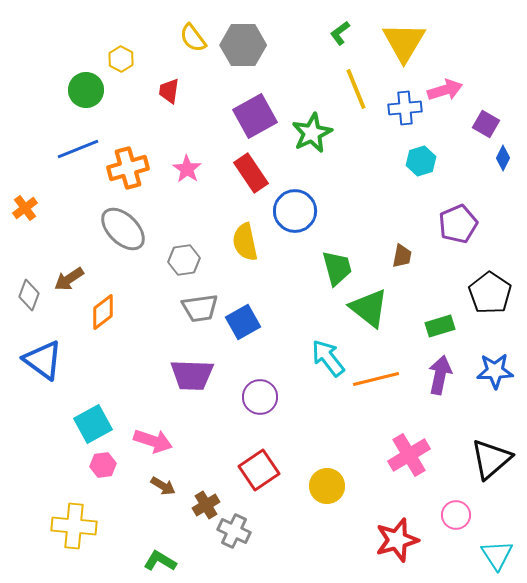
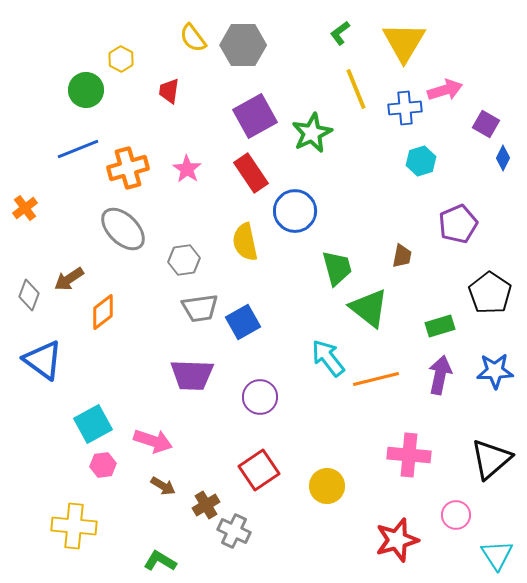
pink cross at (409, 455): rotated 36 degrees clockwise
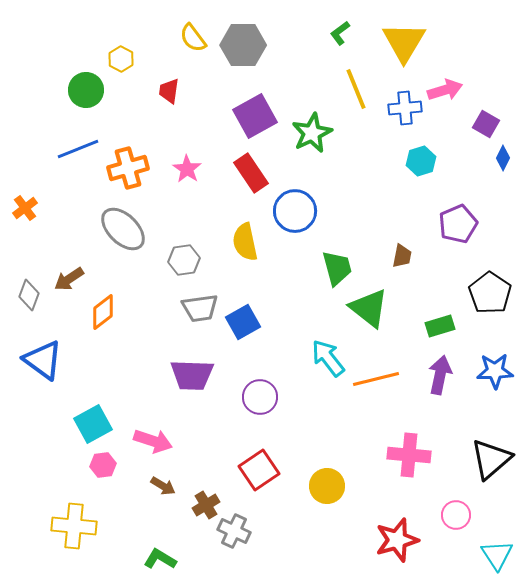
green L-shape at (160, 561): moved 2 px up
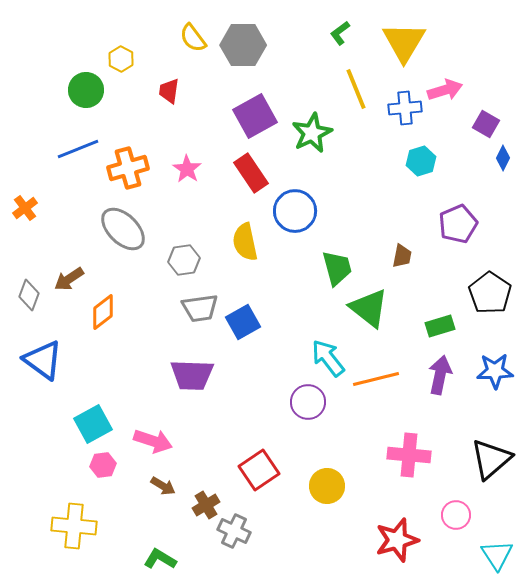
purple circle at (260, 397): moved 48 px right, 5 px down
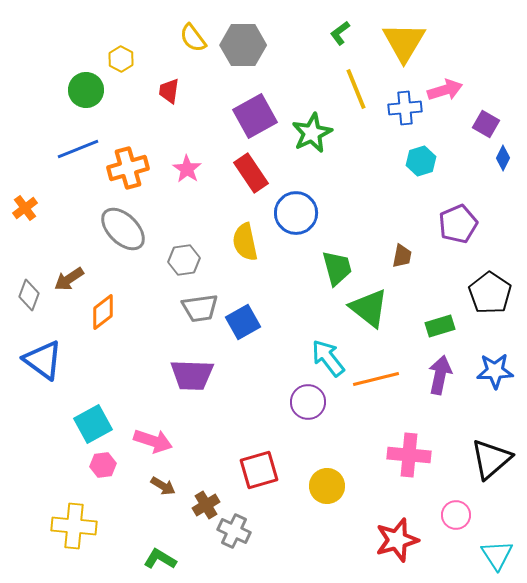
blue circle at (295, 211): moved 1 px right, 2 px down
red square at (259, 470): rotated 18 degrees clockwise
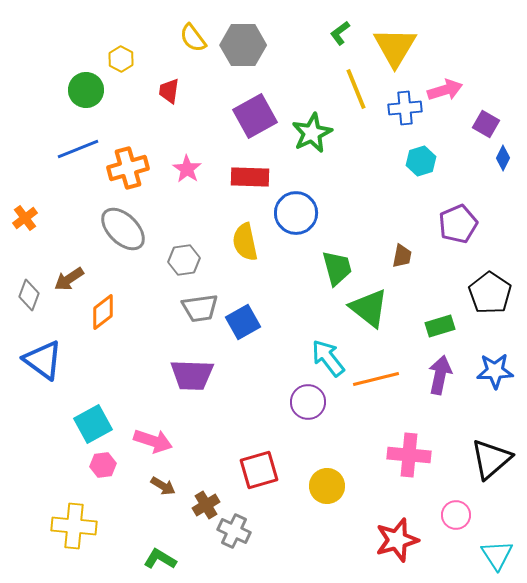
yellow triangle at (404, 42): moved 9 px left, 5 px down
red rectangle at (251, 173): moved 1 px left, 4 px down; rotated 54 degrees counterclockwise
orange cross at (25, 208): moved 10 px down
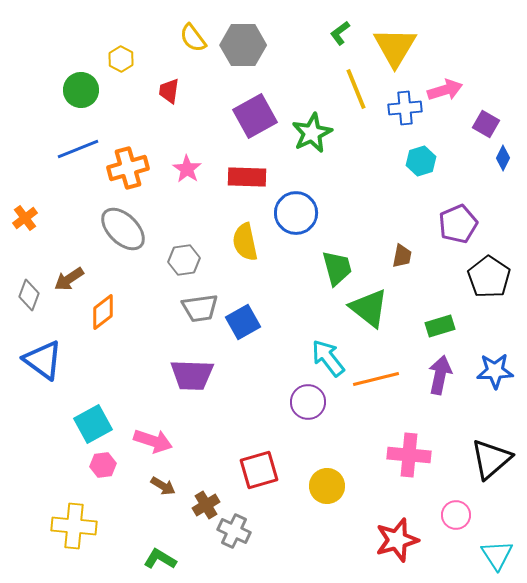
green circle at (86, 90): moved 5 px left
red rectangle at (250, 177): moved 3 px left
black pentagon at (490, 293): moved 1 px left, 16 px up
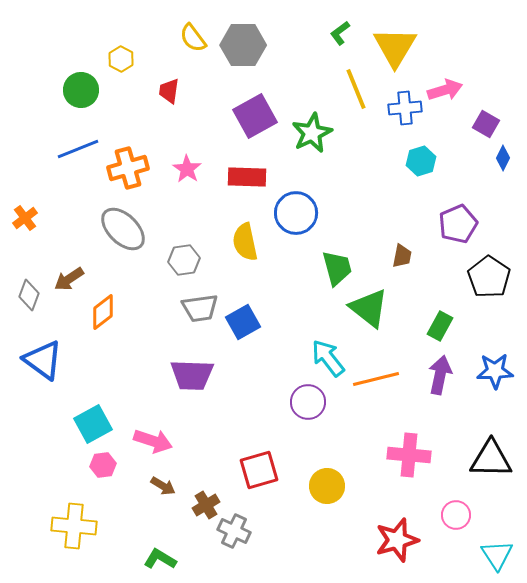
green rectangle at (440, 326): rotated 44 degrees counterclockwise
black triangle at (491, 459): rotated 42 degrees clockwise
